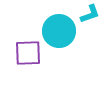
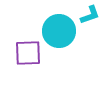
cyan L-shape: moved 1 px down
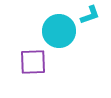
purple square: moved 5 px right, 9 px down
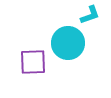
cyan circle: moved 9 px right, 12 px down
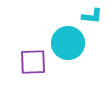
cyan L-shape: moved 2 px right, 1 px down; rotated 25 degrees clockwise
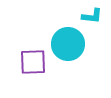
cyan circle: moved 1 px down
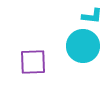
cyan circle: moved 15 px right, 2 px down
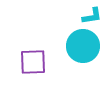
cyan L-shape: rotated 15 degrees counterclockwise
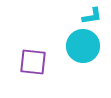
purple square: rotated 8 degrees clockwise
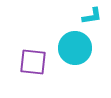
cyan circle: moved 8 px left, 2 px down
